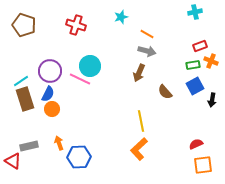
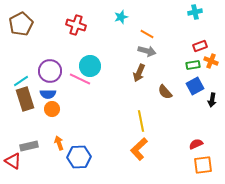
brown pentagon: moved 3 px left, 1 px up; rotated 25 degrees clockwise
blue semicircle: rotated 63 degrees clockwise
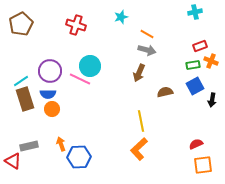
gray arrow: moved 1 px up
brown semicircle: rotated 119 degrees clockwise
orange arrow: moved 2 px right, 1 px down
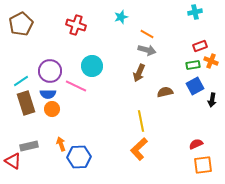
cyan circle: moved 2 px right
pink line: moved 4 px left, 7 px down
brown rectangle: moved 1 px right, 4 px down
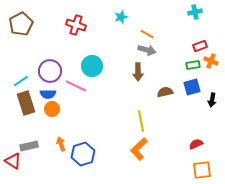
brown arrow: moved 1 px left, 1 px up; rotated 24 degrees counterclockwise
blue square: moved 3 px left, 1 px down; rotated 12 degrees clockwise
blue hexagon: moved 4 px right, 3 px up; rotated 15 degrees counterclockwise
orange square: moved 1 px left, 5 px down
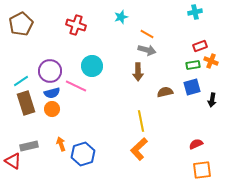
blue semicircle: moved 4 px right, 1 px up; rotated 14 degrees counterclockwise
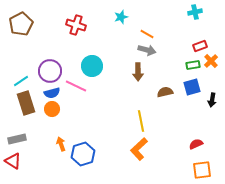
orange cross: rotated 24 degrees clockwise
gray rectangle: moved 12 px left, 7 px up
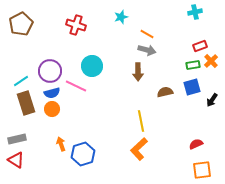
black arrow: rotated 24 degrees clockwise
red triangle: moved 3 px right, 1 px up
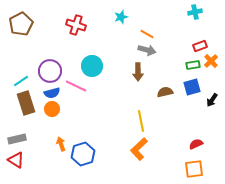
orange square: moved 8 px left, 1 px up
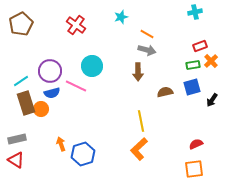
red cross: rotated 18 degrees clockwise
orange circle: moved 11 px left
